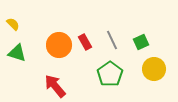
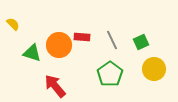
red rectangle: moved 3 px left, 5 px up; rotated 56 degrees counterclockwise
green triangle: moved 15 px right
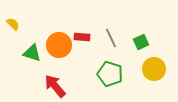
gray line: moved 1 px left, 2 px up
green pentagon: rotated 20 degrees counterclockwise
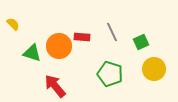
gray line: moved 1 px right, 6 px up
orange circle: moved 1 px down
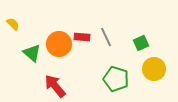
gray line: moved 6 px left, 5 px down
green square: moved 1 px down
orange circle: moved 2 px up
green triangle: rotated 24 degrees clockwise
green pentagon: moved 6 px right, 5 px down
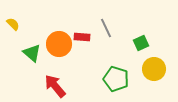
gray line: moved 9 px up
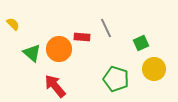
orange circle: moved 5 px down
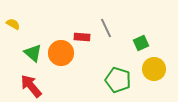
yellow semicircle: rotated 16 degrees counterclockwise
orange circle: moved 2 px right, 4 px down
green triangle: moved 1 px right
green pentagon: moved 2 px right, 1 px down
red arrow: moved 24 px left
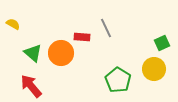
green square: moved 21 px right
green pentagon: rotated 15 degrees clockwise
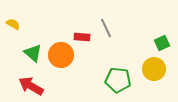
orange circle: moved 2 px down
green pentagon: rotated 25 degrees counterclockwise
red arrow: rotated 20 degrees counterclockwise
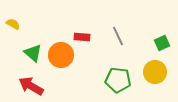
gray line: moved 12 px right, 8 px down
yellow circle: moved 1 px right, 3 px down
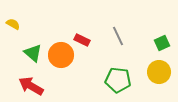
red rectangle: moved 3 px down; rotated 21 degrees clockwise
yellow circle: moved 4 px right
